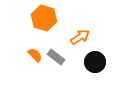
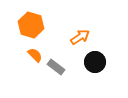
orange hexagon: moved 13 px left, 7 px down
gray rectangle: moved 10 px down
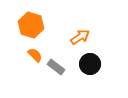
black circle: moved 5 px left, 2 px down
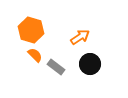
orange hexagon: moved 5 px down
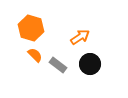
orange hexagon: moved 2 px up
gray rectangle: moved 2 px right, 2 px up
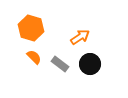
orange semicircle: moved 1 px left, 2 px down
gray rectangle: moved 2 px right, 1 px up
